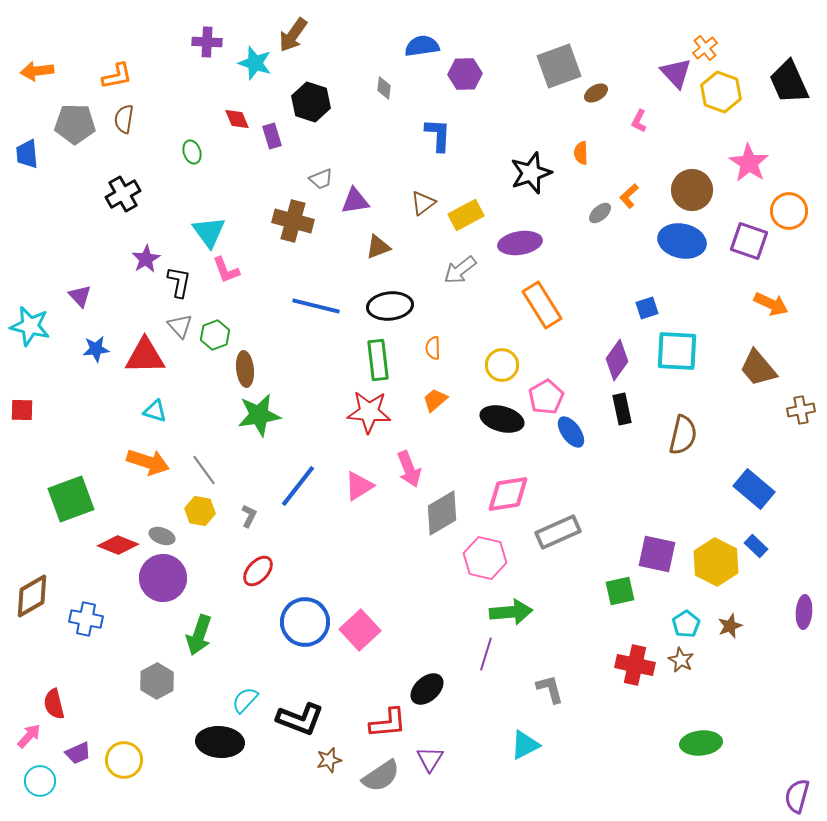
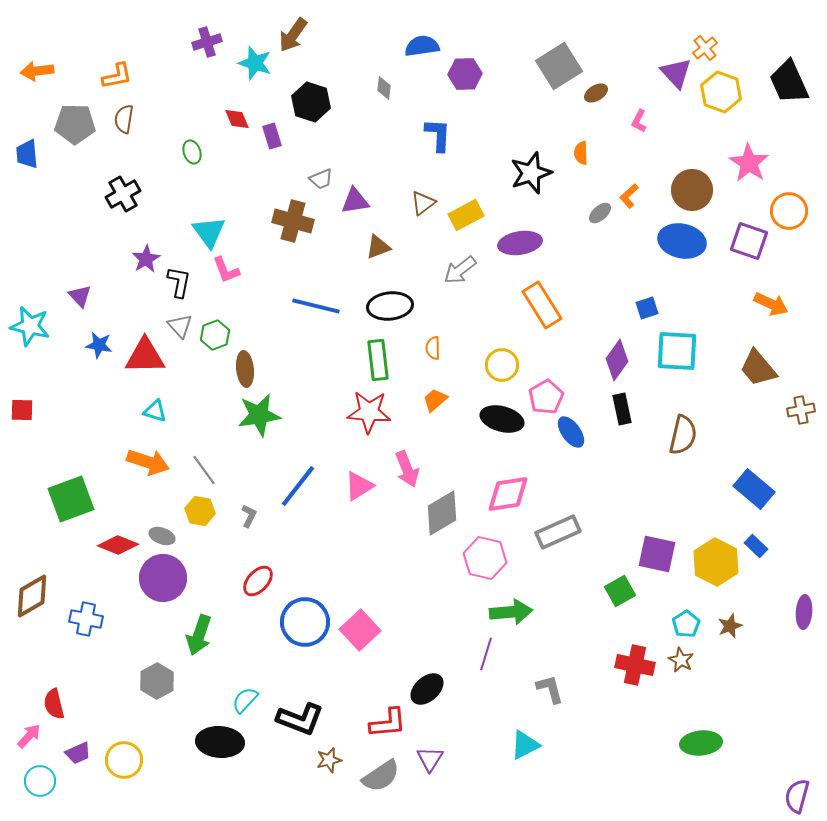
purple cross at (207, 42): rotated 20 degrees counterclockwise
gray square at (559, 66): rotated 12 degrees counterclockwise
blue star at (96, 349): moved 3 px right, 4 px up; rotated 16 degrees clockwise
pink arrow at (409, 469): moved 2 px left
red ellipse at (258, 571): moved 10 px down
green square at (620, 591): rotated 16 degrees counterclockwise
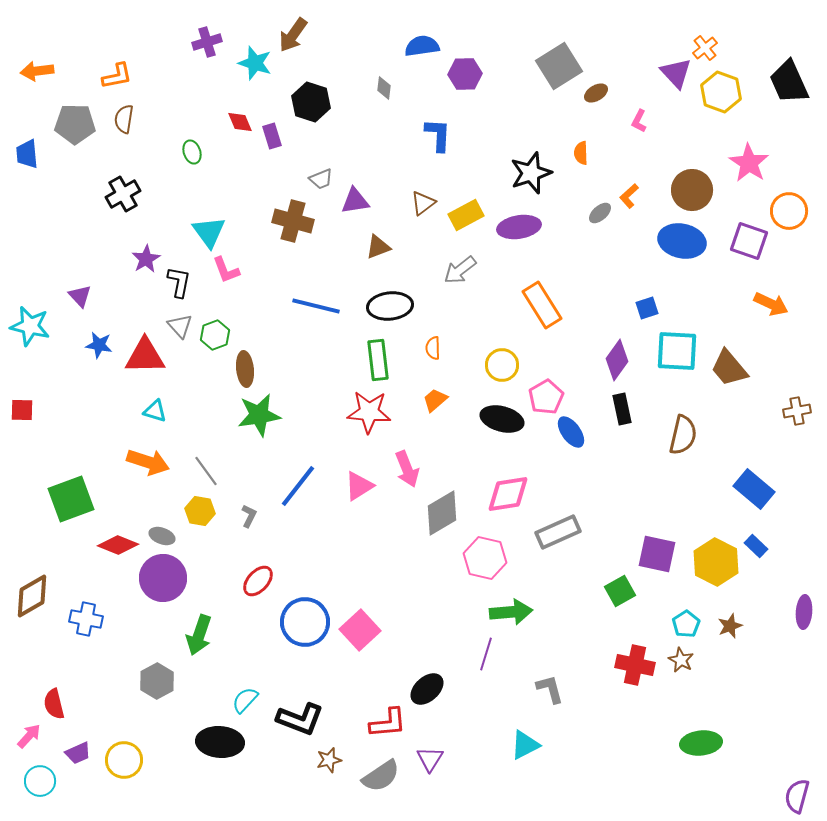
red diamond at (237, 119): moved 3 px right, 3 px down
purple ellipse at (520, 243): moved 1 px left, 16 px up
brown trapezoid at (758, 368): moved 29 px left
brown cross at (801, 410): moved 4 px left, 1 px down
gray line at (204, 470): moved 2 px right, 1 px down
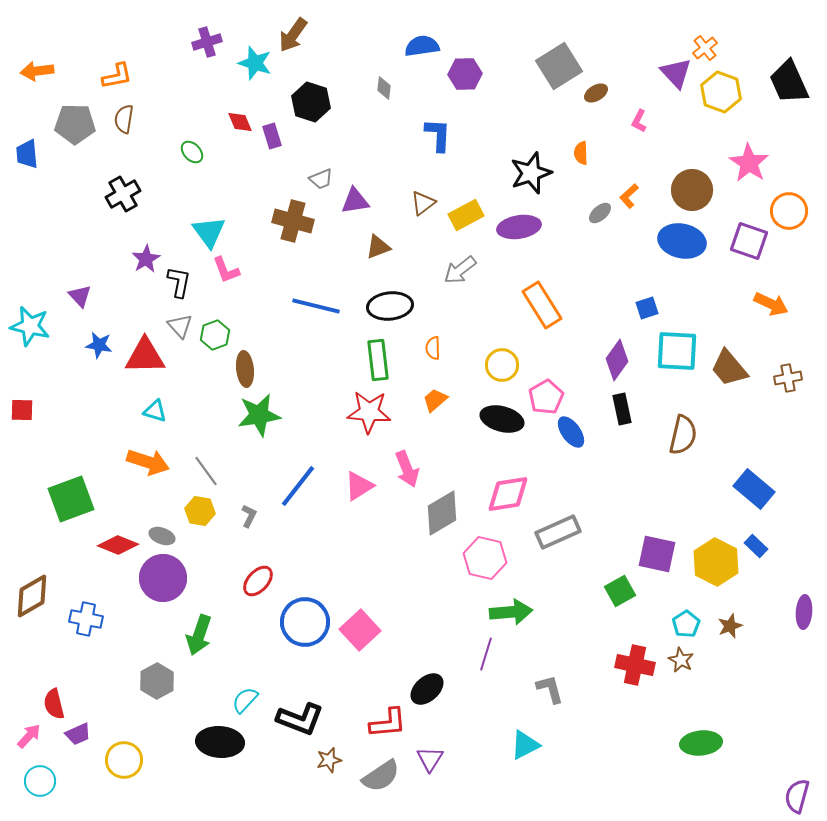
green ellipse at (192, 152): rotated 25 degrees counterclockwise
brown cross at (797, 411): moved 9 px left, 33 px up
purple trapezoid at (78, 753): moved 19 px up
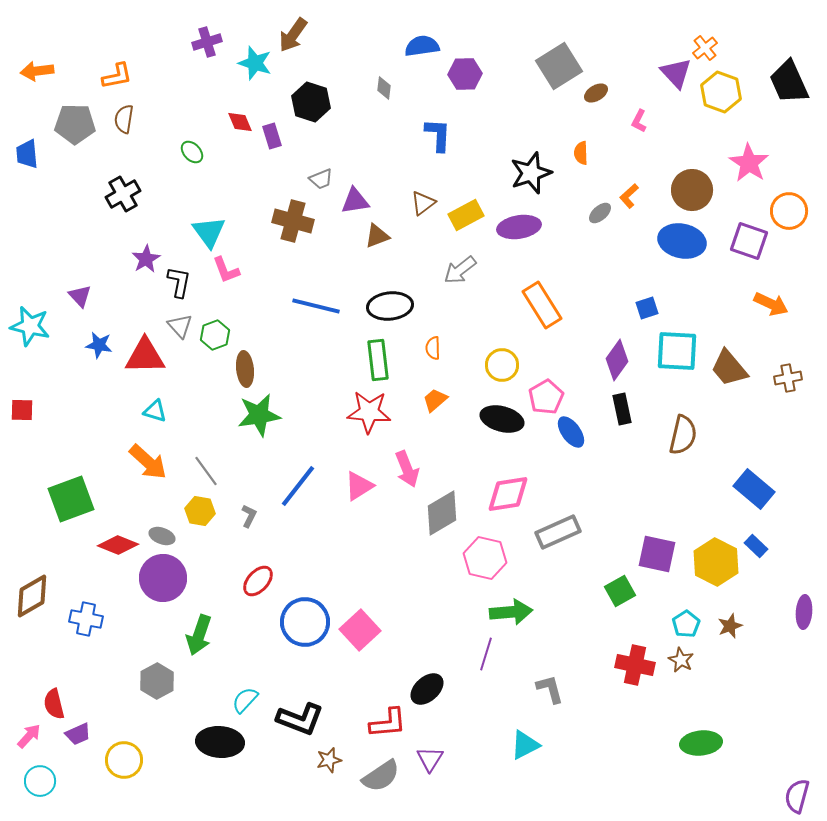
brown triangle at (378, 247): moved 1 px left, 11 px up
orange arrow at (148, 462): rotated 24 degrees clockwise
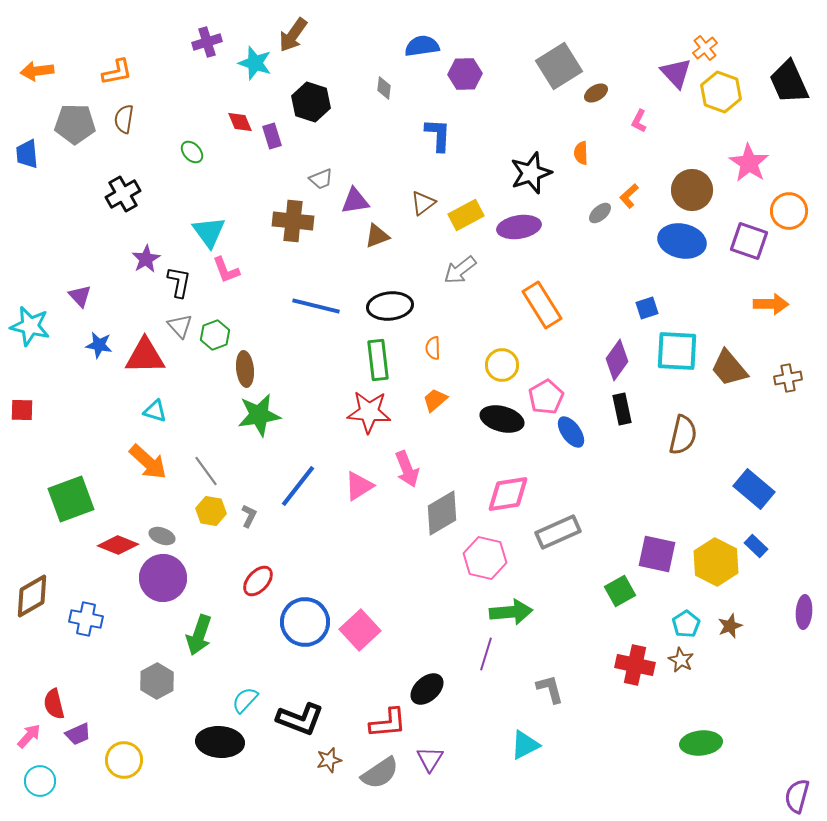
orange L-shape at (117, 76): moved 4 px up
brown cross at (293, 221): rotated 9 degrees counterclockwise
orange arrow at (771, 304): rotated 24 degrees counterclockwise
yellow hexagon at (200, 511): moved 11 px right
gray semicircle at (381, 776): moved 1 px left, 3 px up
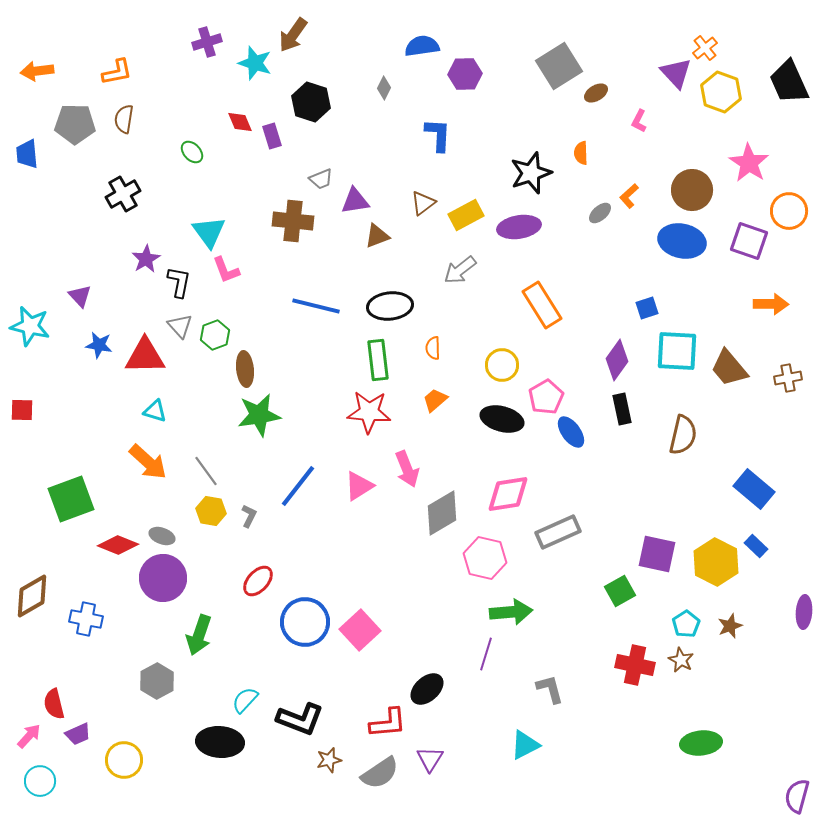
gray diamond at (384, 88): rotated 20 degrees clockwise
